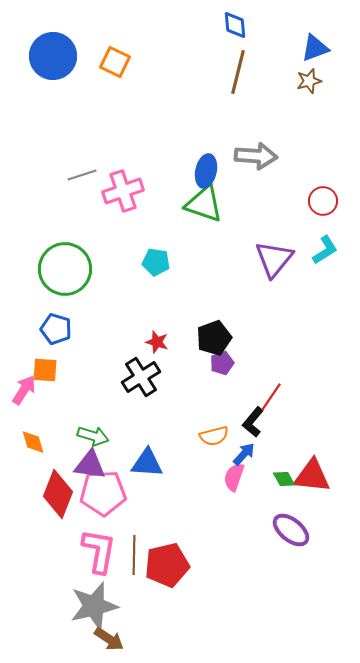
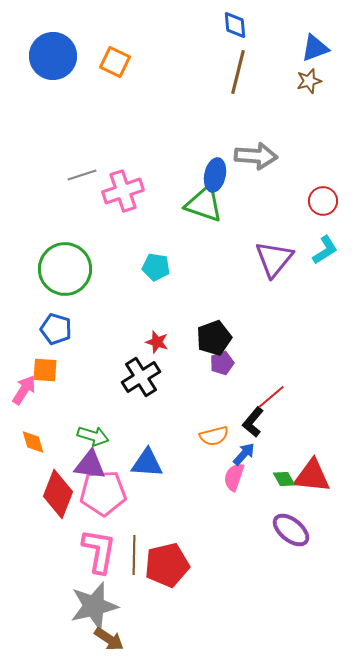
blue ellipse at (206, 171): moved 9 px right, 4 px down
cyan pentagon at (156, 262): moved 5 px down
red line at (271, 397): rotated 16 degrees clockwise
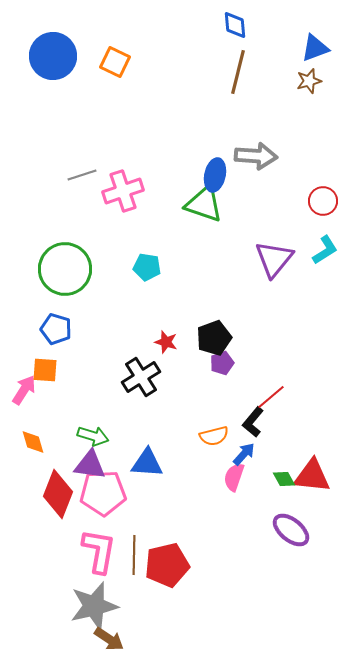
cyan pentagon at (156, 267): moved 9 px left
red star at (157, 342): moved 9 px right
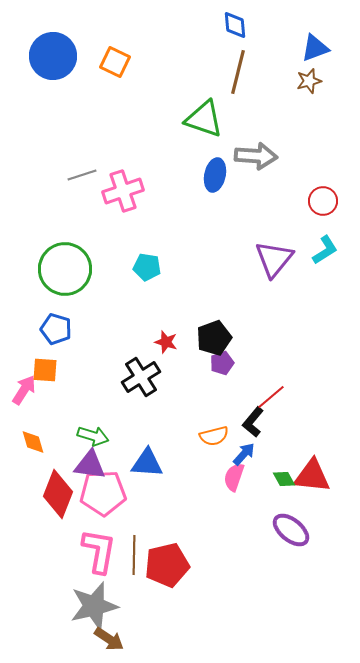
green triangle at (204, 204): moved 85 px up
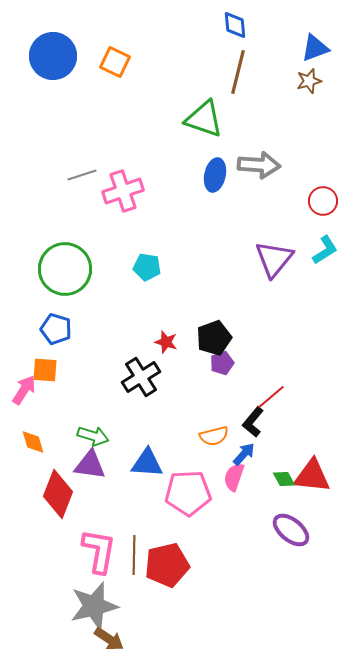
gray arrow at (256, 156): moved 3 px right, 9 px down
pink pentagon at (103, 493): moved 85 px right
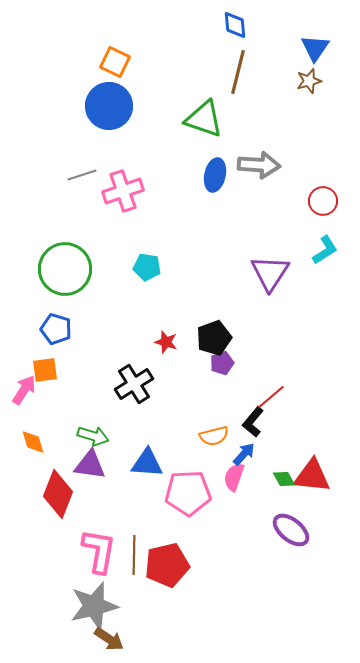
blue triangle at (315, 48): rotated 36 degrees counterclockwise
blue circle at (53, 56): moved 56 px right, 50 px down
purple triangle at (274, 259): moved 4 px left, 14 px down; rotated 6 degrees counterclockwise
orange square at (45, 370): rotated 12 degrees counterclockwise
black cross at (141, 377): moved 7 px left, 7 px down
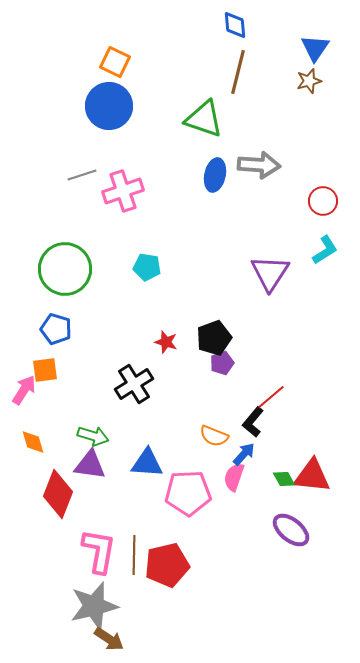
orange semicircle at (214, 436): rotated 36 degrees clockwise
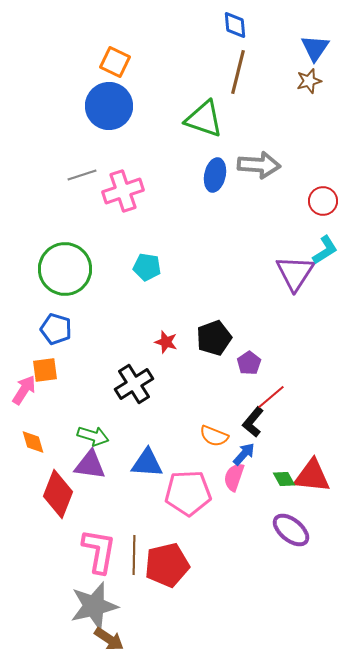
purple triangle at (270, 273): moved 25 px right
purple pentagon at (222, 363): moved 27 px right; rotated 15 degrees counterclockwise
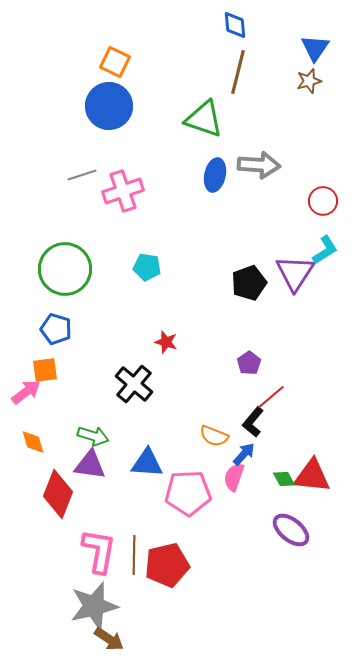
black pentagon at (214, 338): moved 35 px right, 55 px up
black cross at (134, 384): rotated 18 degrees counterclockwise
pink arrow at (24, 390): moved 2 px right, 2 px down; rotated 20 degrees clockwise
